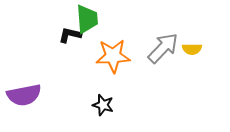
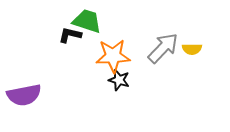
green trapezoid: moved 2 px down; rotated 68 degrees counterclockwise
black star: moved 16 px right, 25 px up
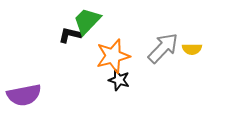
green trapezoid: rotated 64 degrees counterclockwise
orange star: rotated 12 degrees counterclockwise
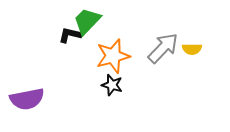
black star: moved 7 px left, 5 px down
purple semicircle: moved 3 px right, 4 px down
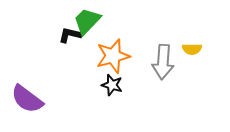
gray arrow: moved 14 px down; rotated 140 degrees clockwise
purple semicircle: rotated 48 degrees clockwise
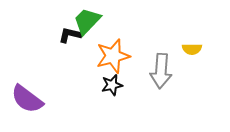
gray arrow: moved 2 px left, 9 px down
black star: rotated 30 degrees counterclockwise
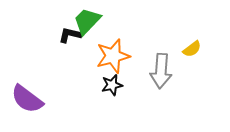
yellow semicircle: rotated 36 degrees counterclockwise
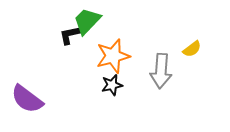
black L-shape: rotated 25 degrees counterclockwise
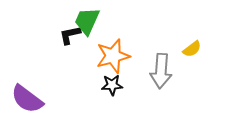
green trapezoid: rotated 20 degrees counterclockwise
black star: rotated 10 degrees clockwise
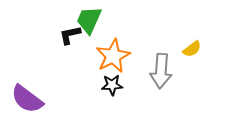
green trapezoid: moved 2 px right, 1 px up
orange star: rotated 12 degrees counterclockwise
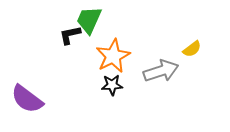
gray arrow: rotated 112 degrees counterclockwise
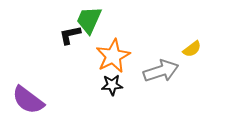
purple semicircle: moved 1 px right, 1 px down
